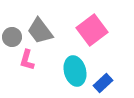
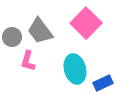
pink square: moved 6 px left, 7 px up; rotated 8 degrees counterclockwise
pink L-shape: moved 1 px right, 1 px down
cyan ellipse: moved 2 px up
blue rectangle: rotated 18 degrees clockwise
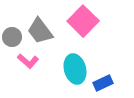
pink square: moved 3 px left, 2 px up
pink L-shape: rotated 65 degrees counterclockwise
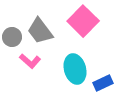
pink L-shape: moved 2 px right
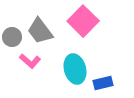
blue rectangle: rotated 12 degrees clockwise
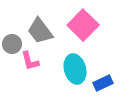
pink square: moved 4 px down
gray circle: moved 7 px down
pink L-shape: rotated 35 degrees clockwise
blue rectangle: rotated 12 degrees counterclockwise
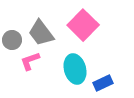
gray trapezoid: moved 1 px right, 2 px down
gray circle: moved 4 px up
pink L-shape: rotated 85 degrees clockwise
